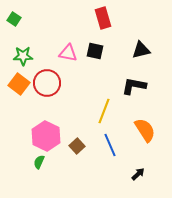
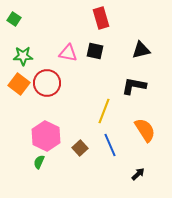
red rectangle: moved 2 px left
brown square: moved 3 px right, 2 px down
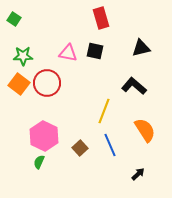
black triangle: moved 2 px up
black L-shape: rotated 30 degrees clockwise
pink hexagon: moved 2 px left
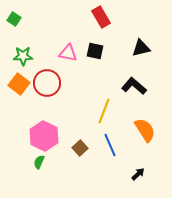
red rectangle: moved 1 px up; rotated 15 degrees counterclockwise
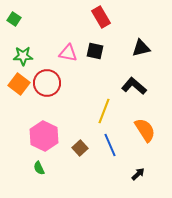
green semicircle: moved 6 px down; rotated 48 degrees counterclockwise
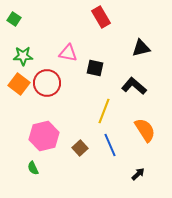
black square: moved 17 px down
pink hexagon: rotated 20 degrees clockwise
green semicircle: moved 6 px left
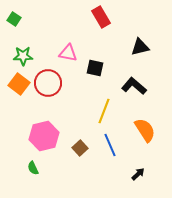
black triangle: moved 1 px left, 1 px up
red circle: moved 1 px right
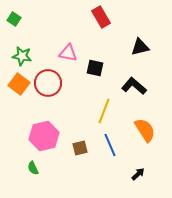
green star: moved 1 px left; rotated 12 degrees clockwise
brown square: rotated 28 degrees clockwise
